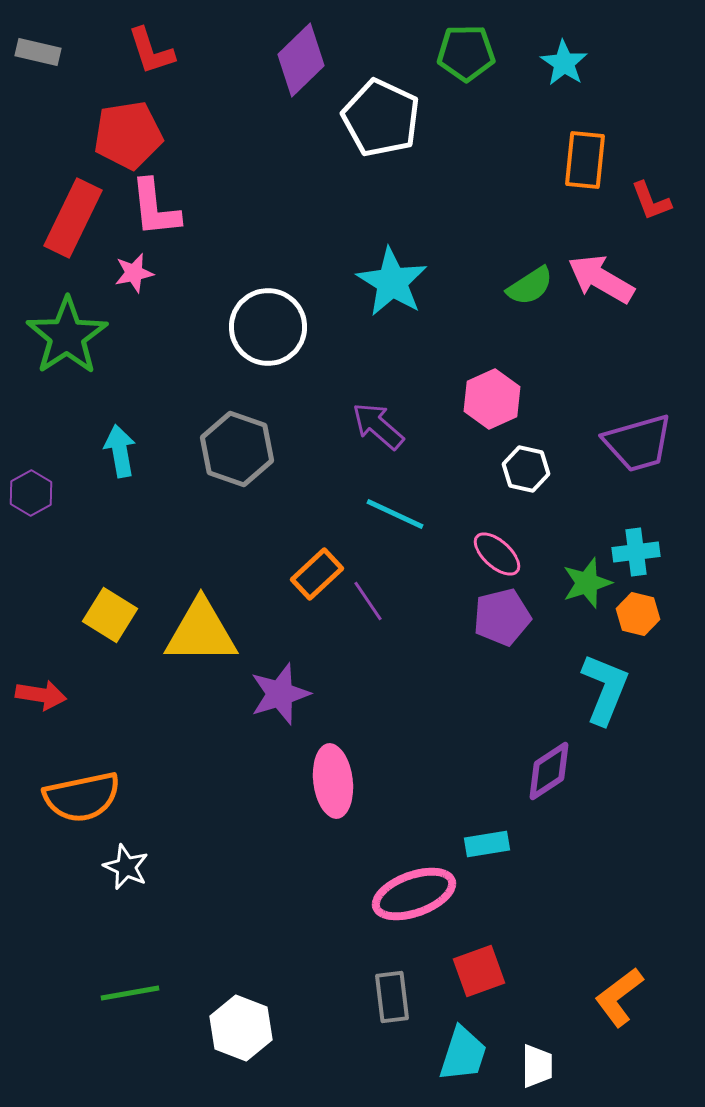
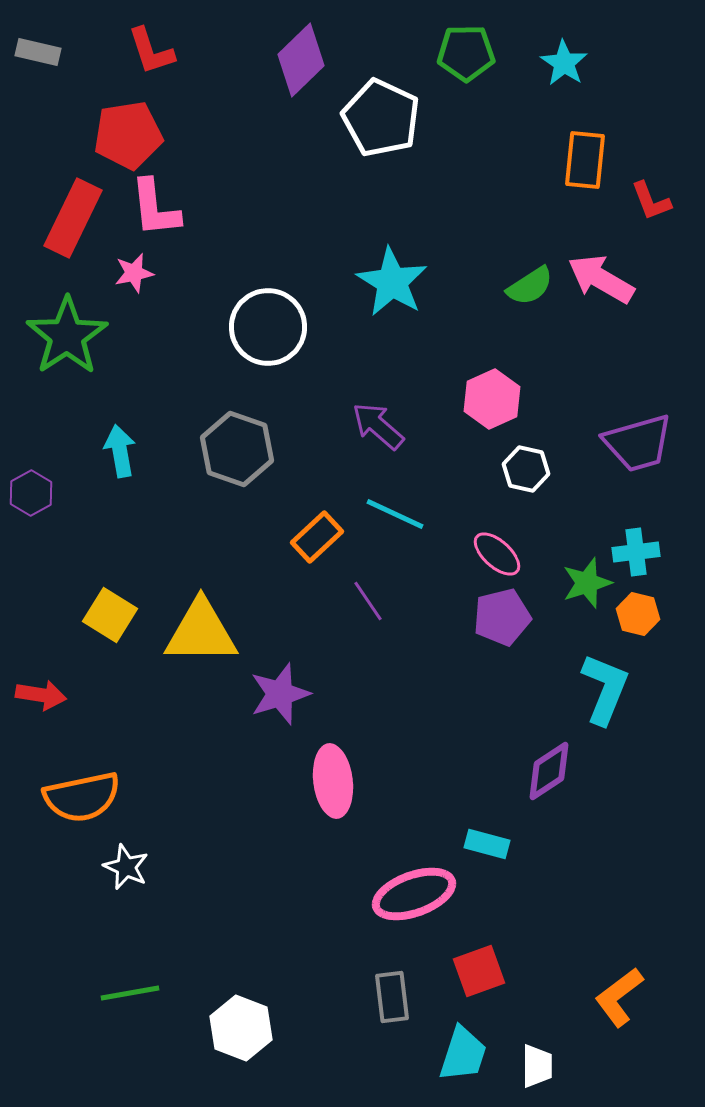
orange rectangle at (317, 574): moved 37 px up
cyan rectangle at (487, 844): rotated 24 degrees clockwise
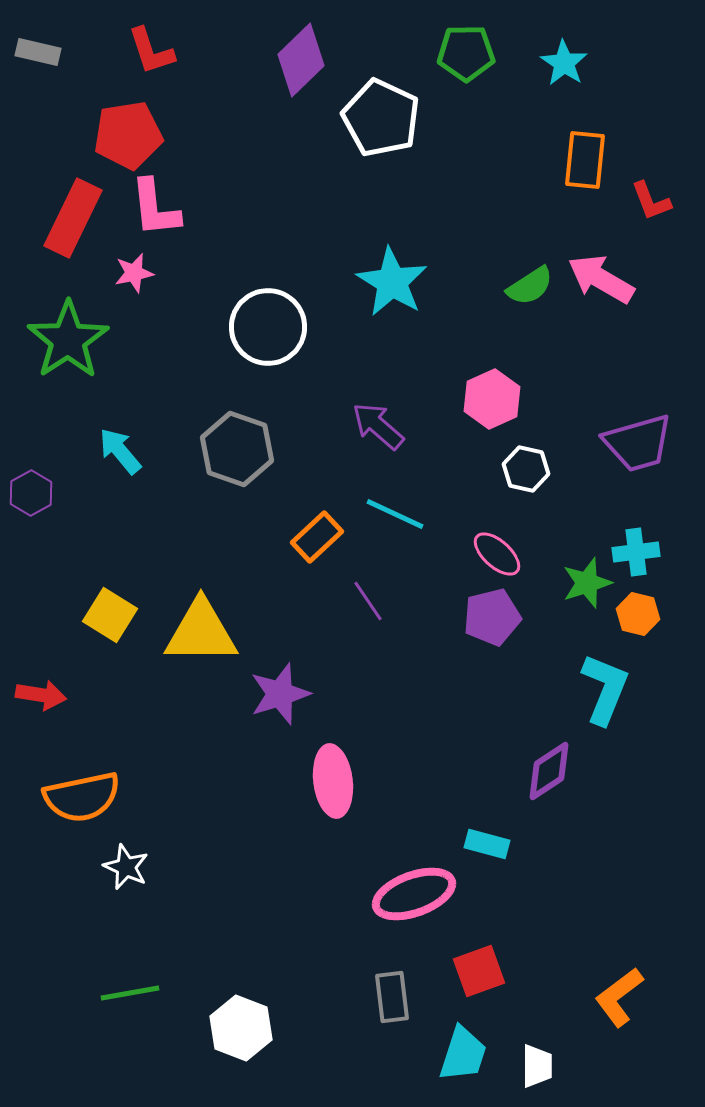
green star at (67, 336): moved 1 px right, 4 px down
cyan arrow at (120, 451): rotated 30 degrees counterclockwise
purple pentagon at (502, 617): moved 10 px left
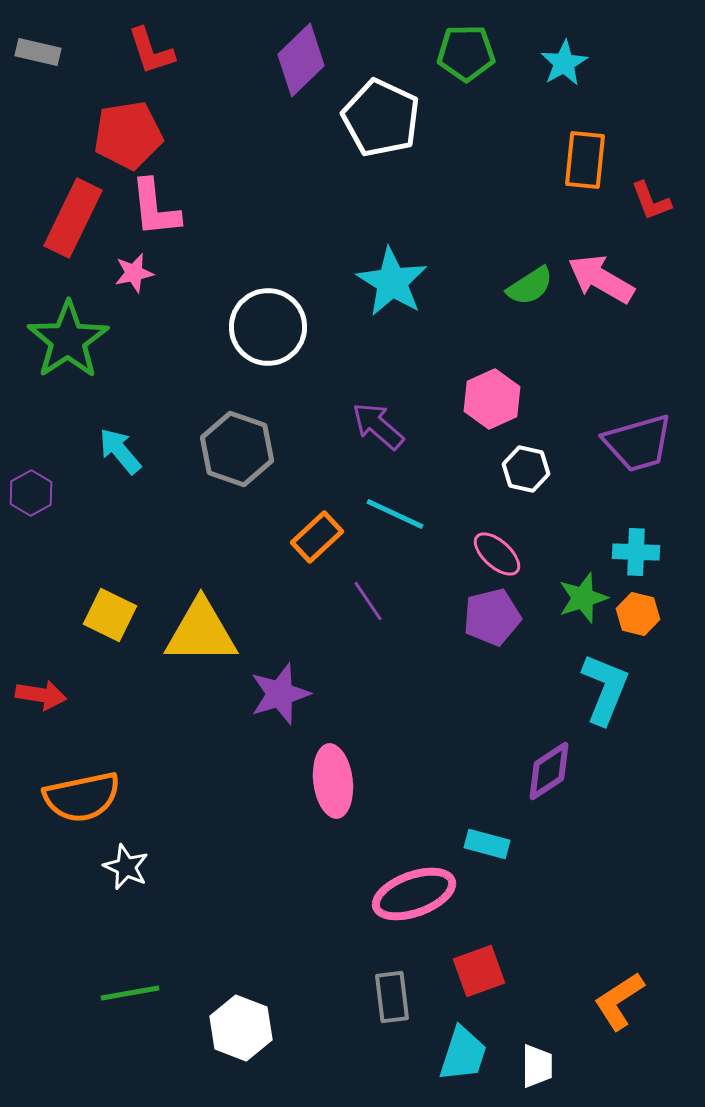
cyan star at (564, 63): rotated 9 degrees clockwise
cyan cross at (636, 552): rotated 9 degrees clockwise
green star at (587, 583): moved 4 px left, 15 px down
yellow square at (110, 615): rotated 6 degrees counterclockwise
orange L-shape at (619, 997): moved 4 px down; rotated 4 degrees clockwise
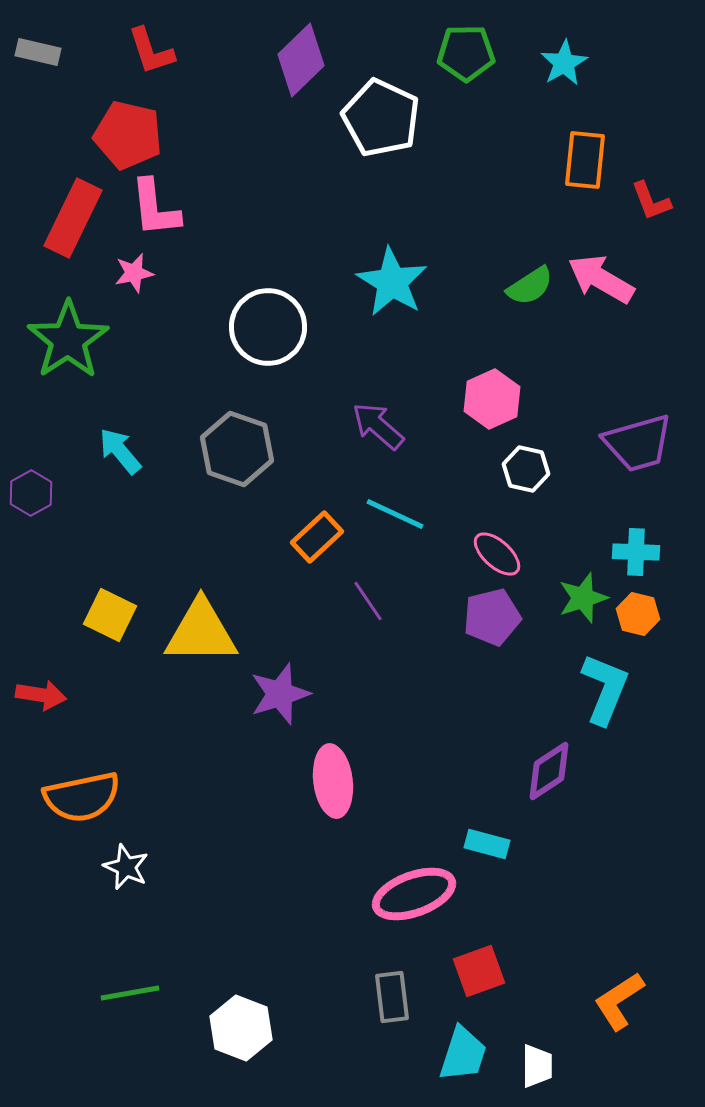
red pentagon at (128, 135): rotated 22 degrees clockwise
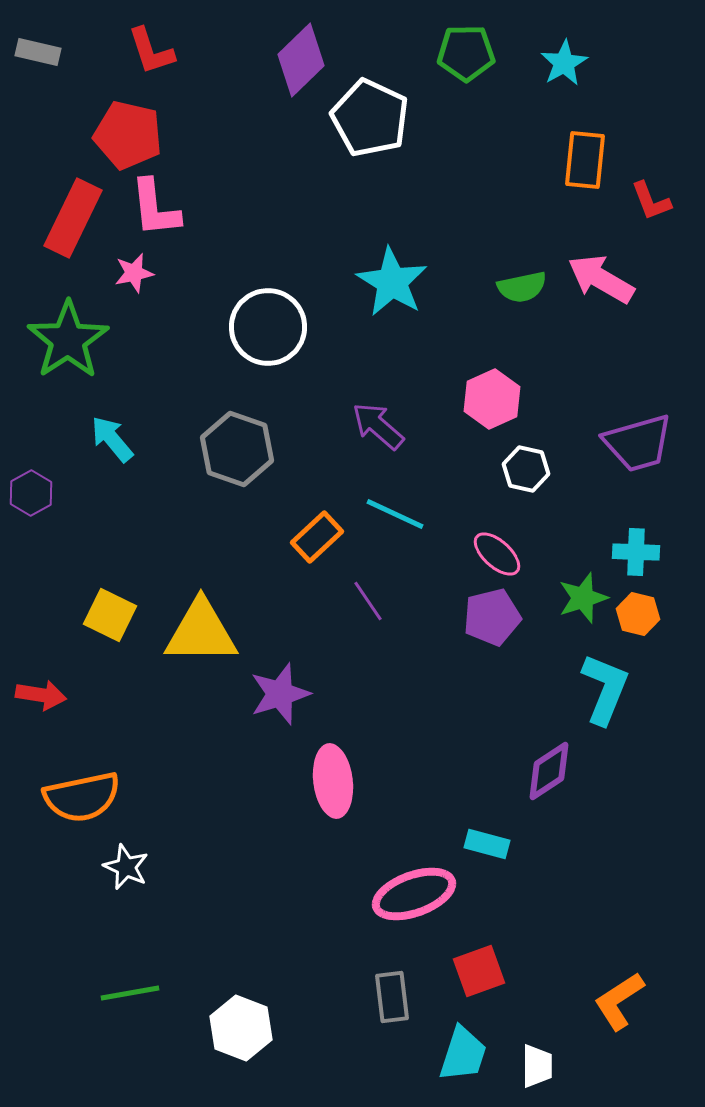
white pentagon at (381, 118): moved 11 px left
green semicircle at (530, 286): moved 8 px left, 1 px down; rotated 21 degrees clockwise
cyan arrow at (120, 451): moved 8 px left, 12 px up
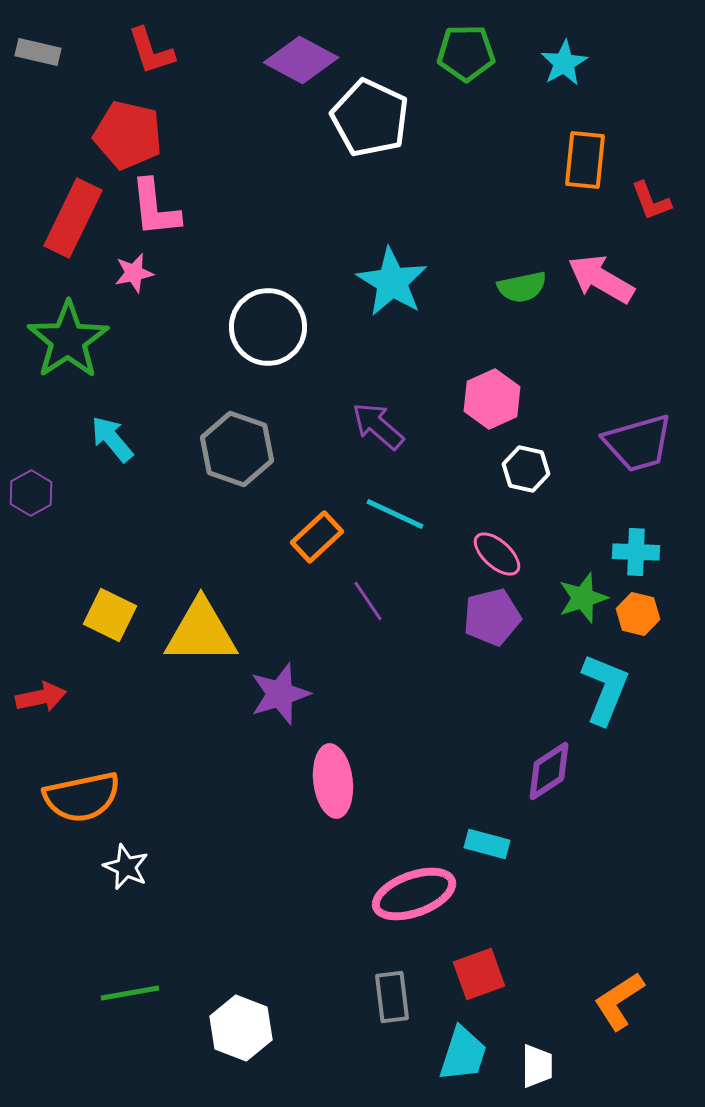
purple diamond at (301, 60): rotated 72 degrees clockwise
red arrow at (41, 695): moved 2 px down; rotated 21 degrees counterclockwise
red square at (479, 971): moved 3 px down
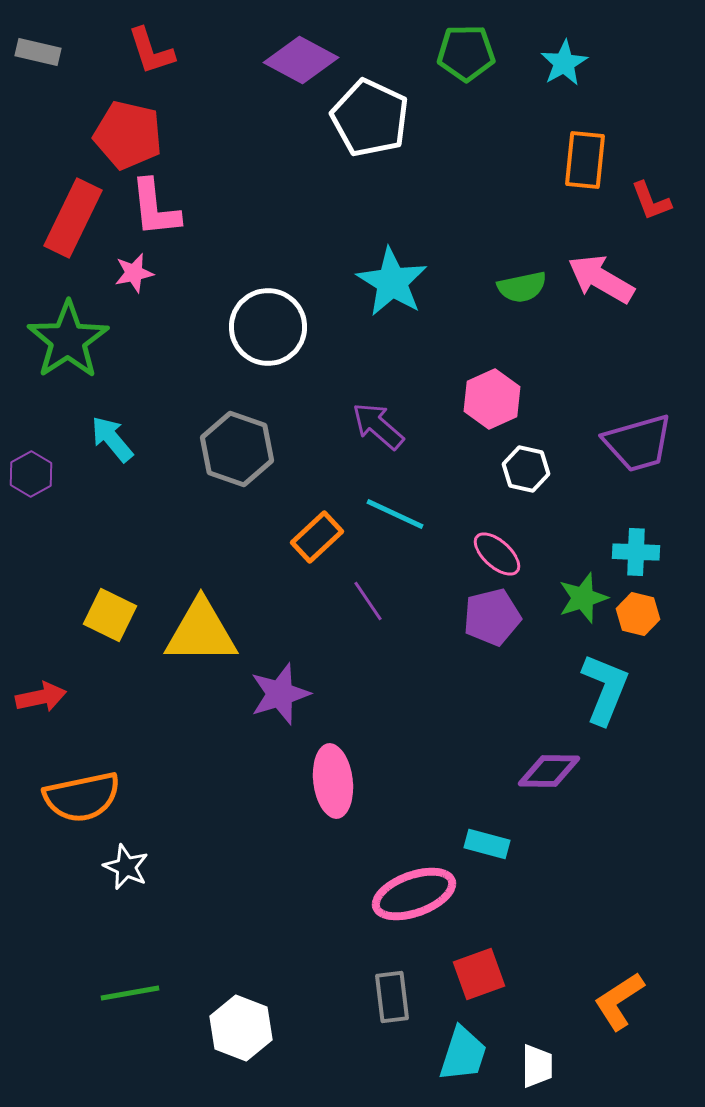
purple hexagon at (31, 493): moved 19 px up
purple diamond at (549, 771): rotated 34 degrees clockwise
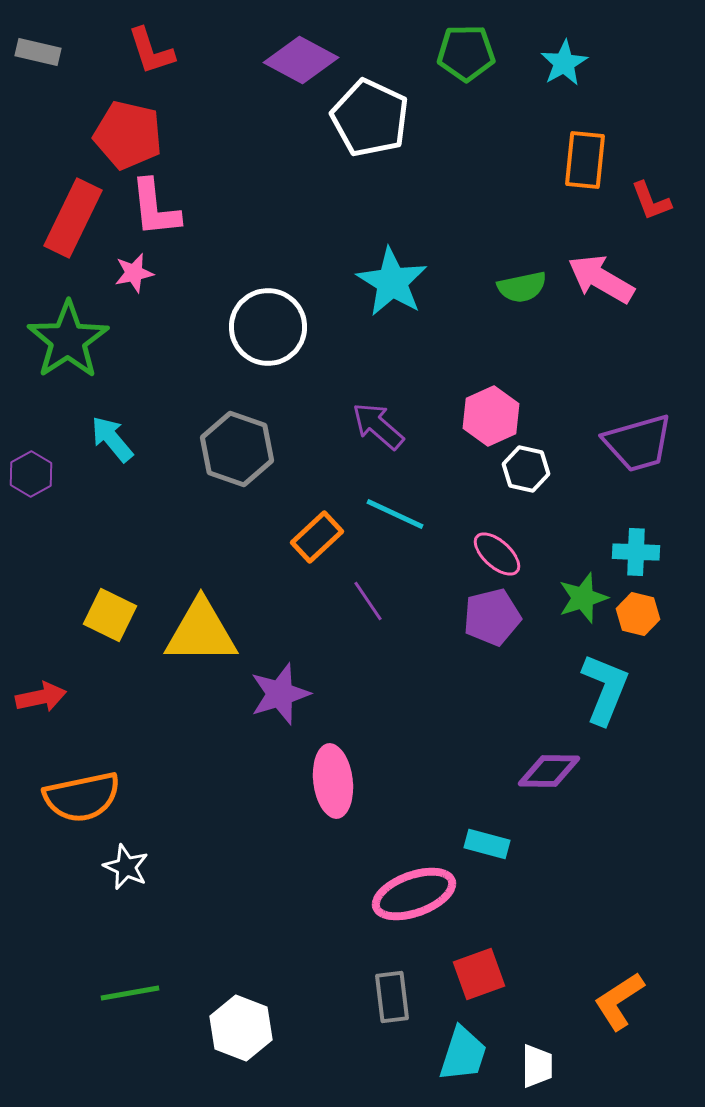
pink hexagon at (492, 399): moved 1 px left, 17 px down
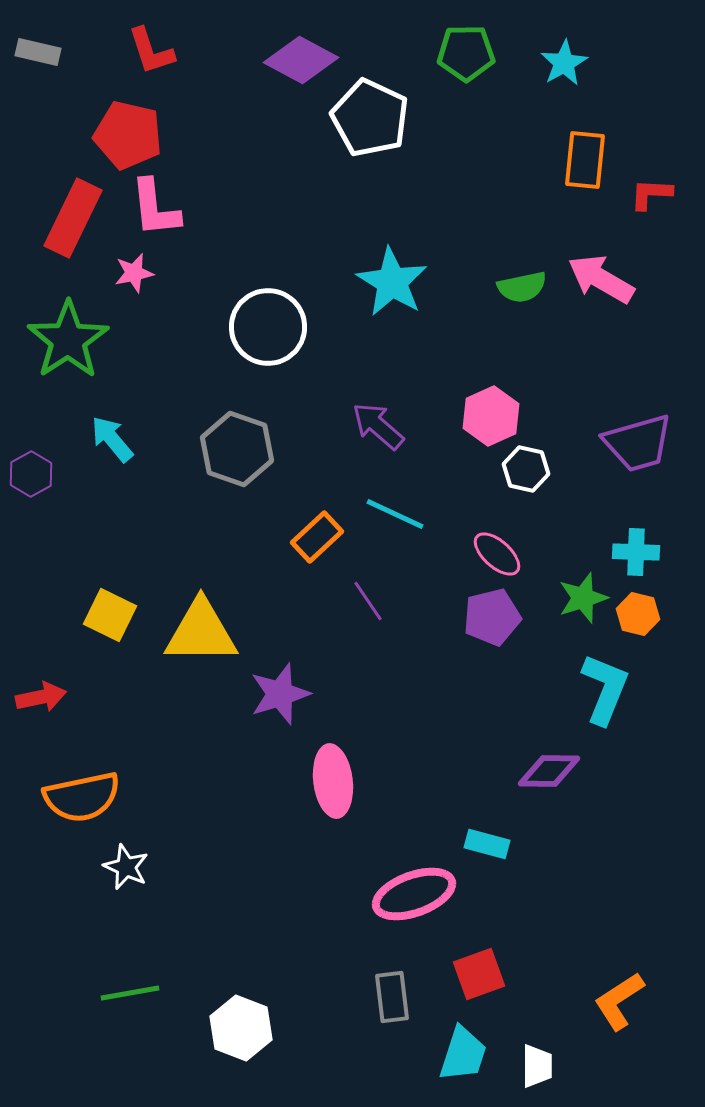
red L-shape at (651, 201): moved 7 px up; rotated 114 degrees clockwise
